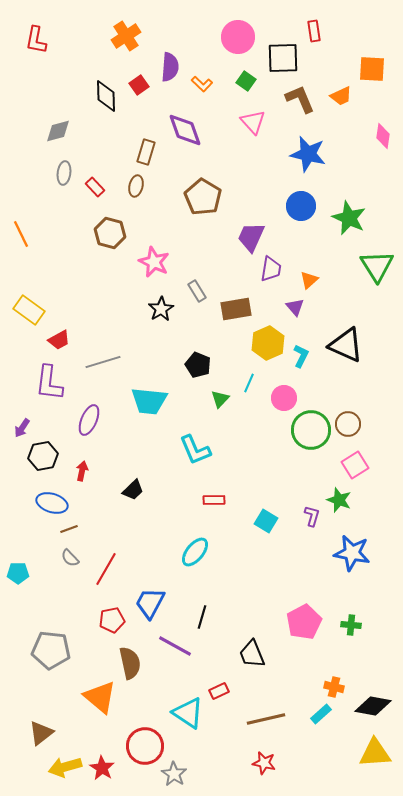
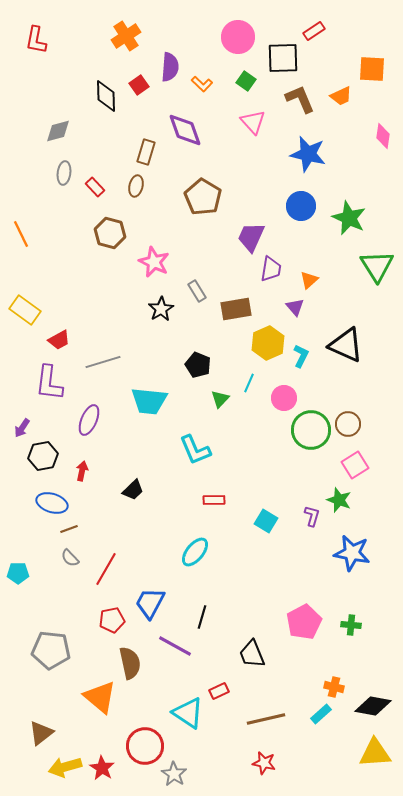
red rectangle at (314, 31): rotated 65 degrees clockwise
yellow rectangle at (29, 310): moved 4 px left
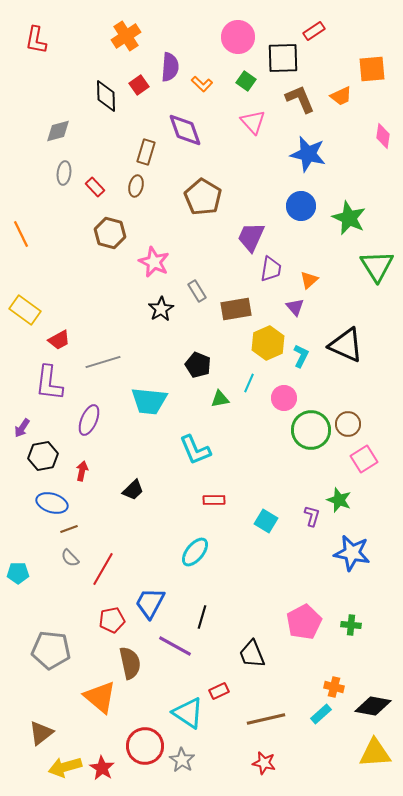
orange square at (372, 69): rotated 8 degrees counterclockwise
green triangle at (220, 399): rotated 36 degrees clockwise
pink square at (355, 465): moved 9 px right, 6 px up
red line at (106, 569): moved 3 px left
gray star at (174, 774): moved 8 px right, 14 px up
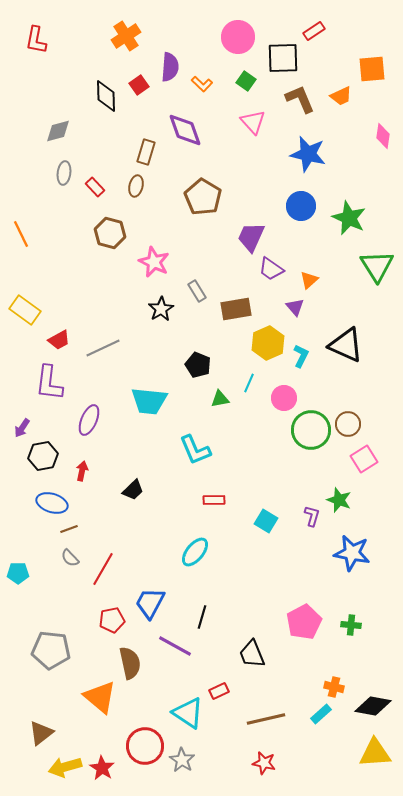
purple trapezoid at (271, 269): rotated 116 degrees clockwise
gray line at (103, 362): moved 14 px up; rotated 8 degrees counterclockwise
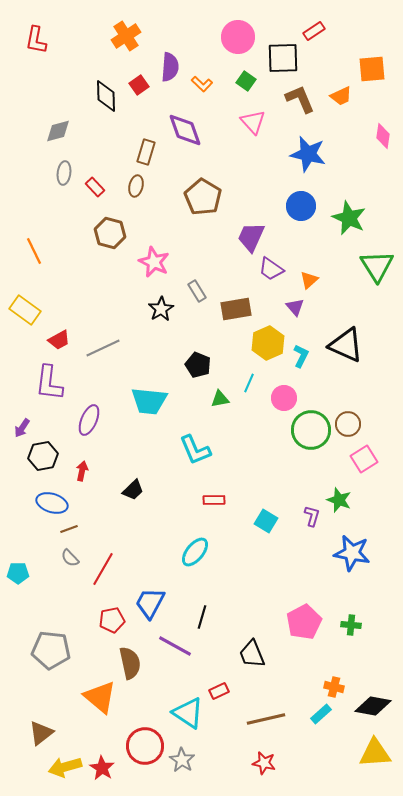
orange line at (21, 234): moved 13 px right, 17 px down
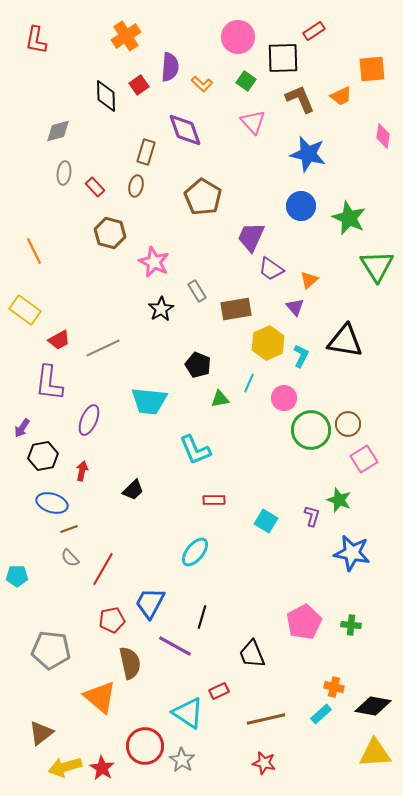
black triangle at (346, 345): moved 1 px left, 4 px up; rotated 15 degrees counterclockwise
cyan pentagon at (18, 573): moved 1 px left, 3 px down
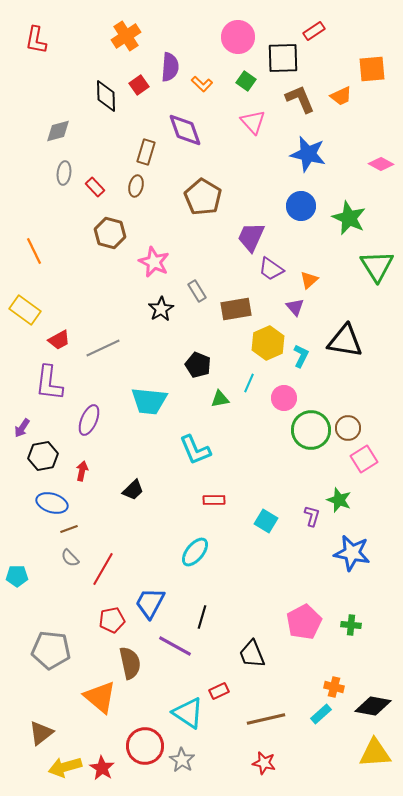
pink diamond at (383, 136): moved 2 px left, 28 px down; rotated 70 degrees counterclockwise
brown circle at (348, 424): moved 4 px down
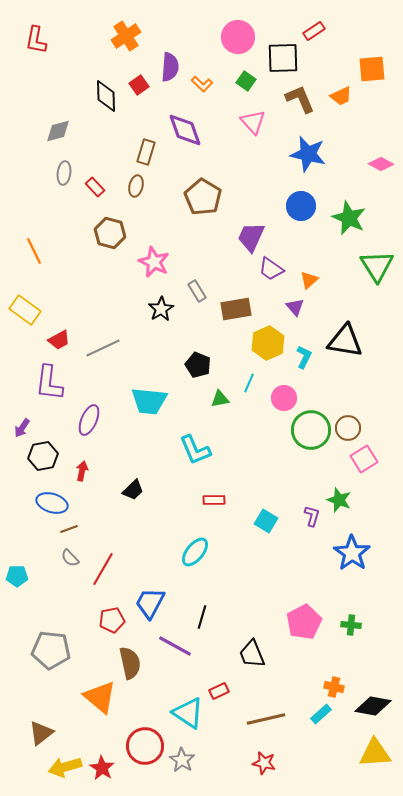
cyan L-shape at (301, 356): moved 3 px right, 1 px down
blue star at (352, 553): rotated 24 degrees clockwise
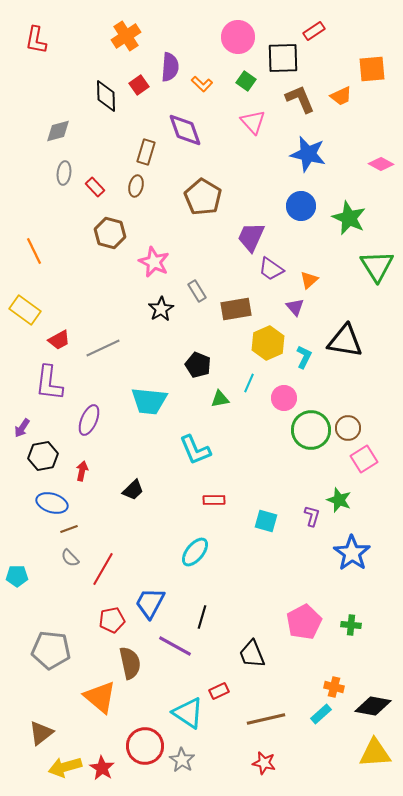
cyan square at (266, 521): rotated 15 degrees counterclockwise
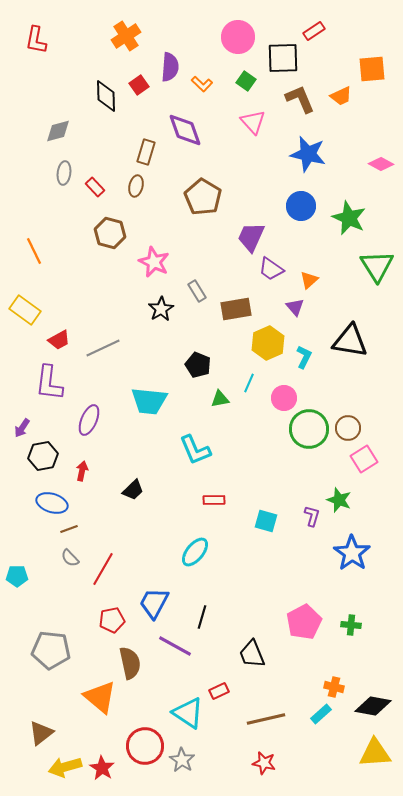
black triangle at (345, 341): moved 5 px right
green circle at (311, 430): moved 2 px left, 1 px up
blue trapezoid at (150, 603): moved 4 px right
